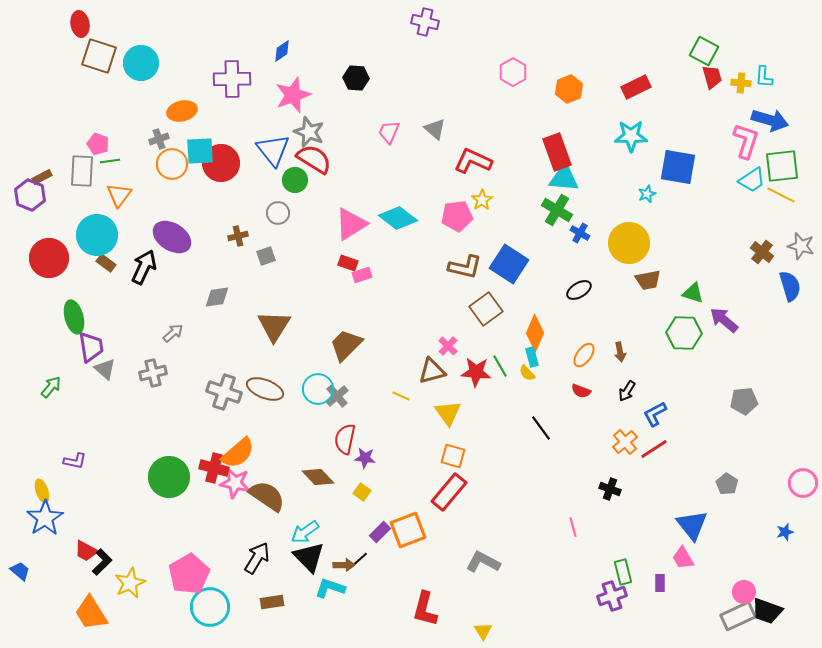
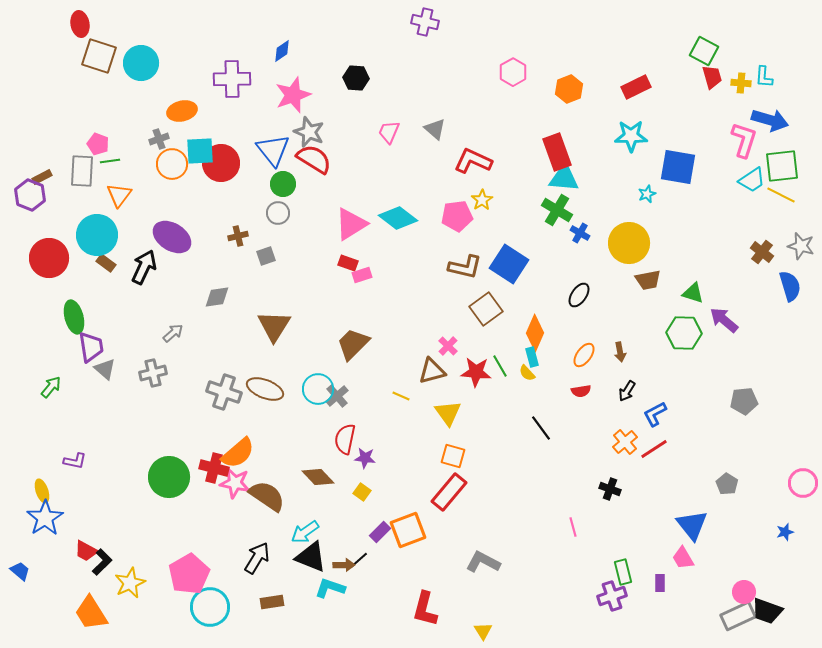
pink L-shape at (746, 141): moved 2 px left, 1 px up
green circle at (295, 180): moved 12 px left, 4 px down
black ellipse at (579, 290): moved 5 px down; rotated 25 degrees counterclockwise
brown trapezoid at (346, 345): moved 7 px right, 1 px up
red semicircle at (581, 391): rotated 30 degrees counterclockwise
black triangle at (309, 557): moved 2 px right; rotated 24 degrees counterclockwise
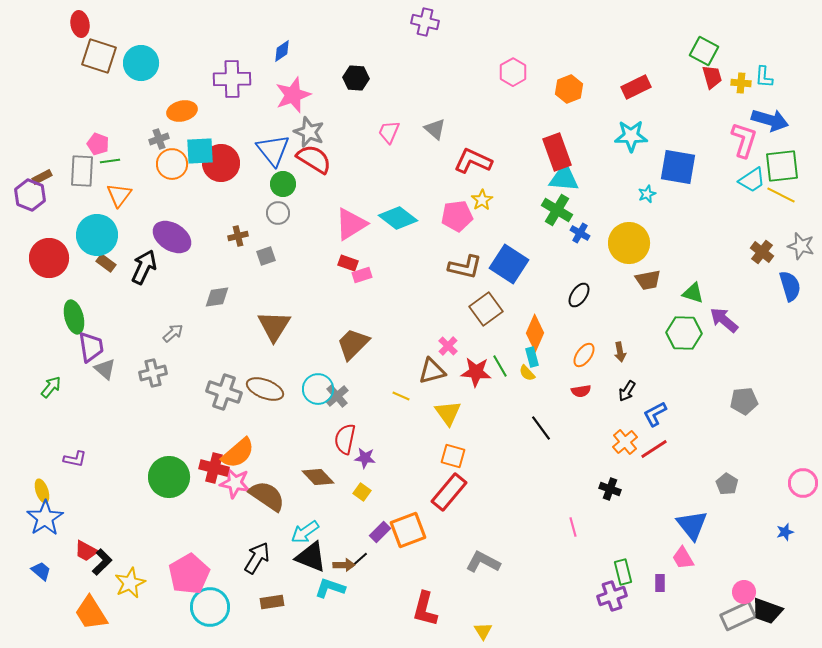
purple L-shape at (75, 461): moved 2 px up
blue trapezoid at (20, 571): moved 21 px right
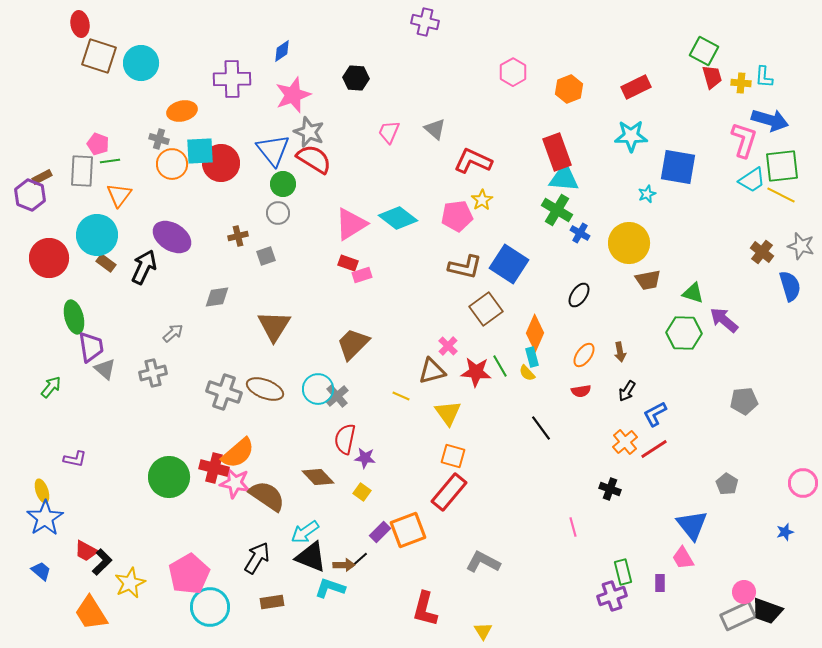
gray cross at (159, 139): rotated 36 degrees clockwise
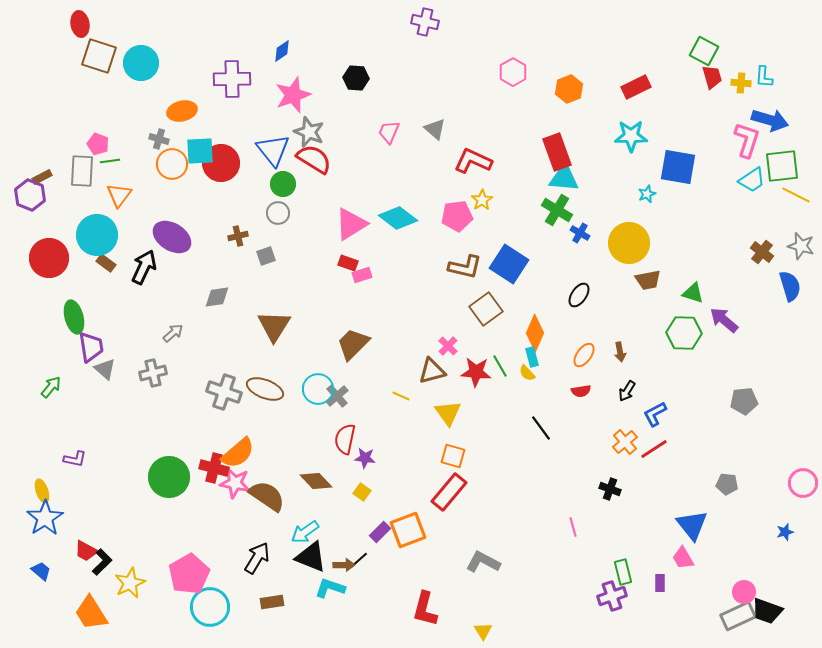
pink L-shape at (744, 140): moved 3 px right
yellow line at (781, 195): moved 15 px right
brown diamond at (318, 477): moved 2 px left, 4 px down
gray pentagon at (727, 484): rotated 25 degrees counterclockwise
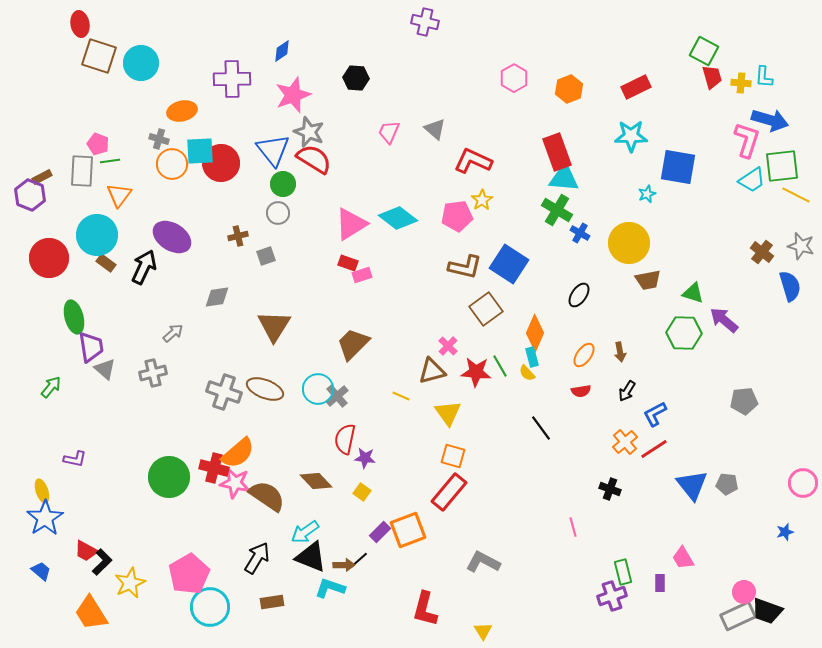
pink hexagon at (513, 72): moved 1 px right, 6 px down
blue triangle at (692, 525): moved 40 px up
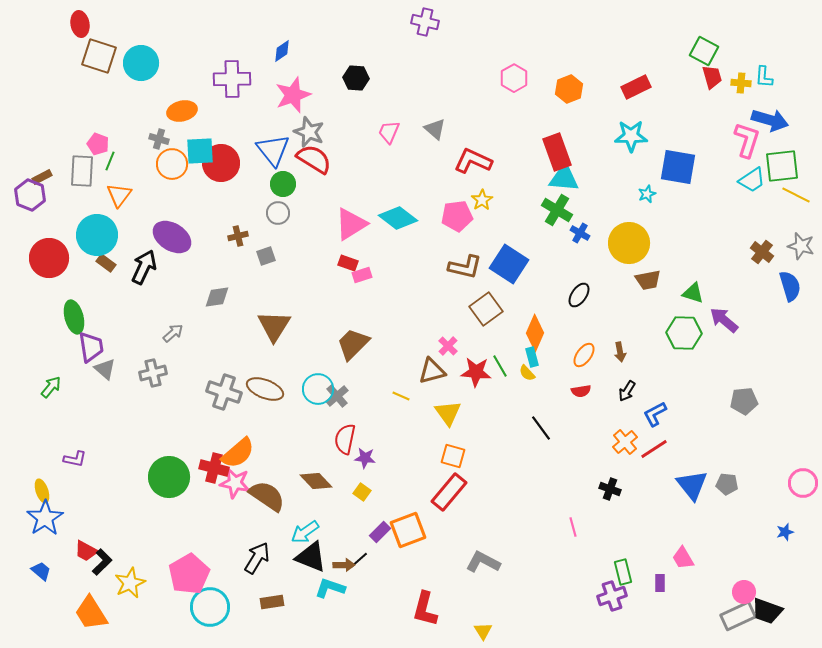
green line at (110, 161): rotated 60 degrees counterclockwise
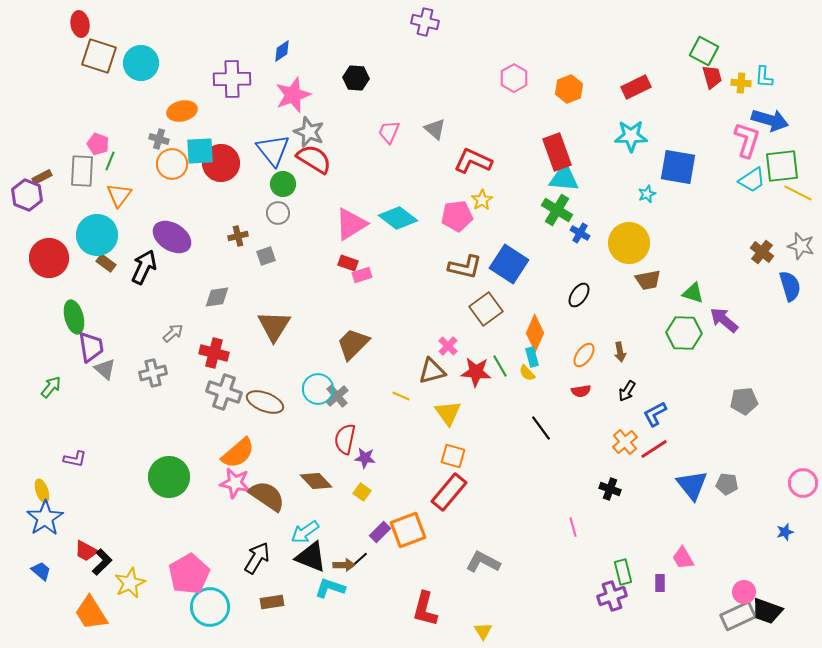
purple hexagon at (30, 195): moved 3 px left
yellow line at (796, 195): moved 2 px right, 2 px up
brown ellipse at (265, 389): moved 13 px down
red cross at (214, 468): moved 115 px up
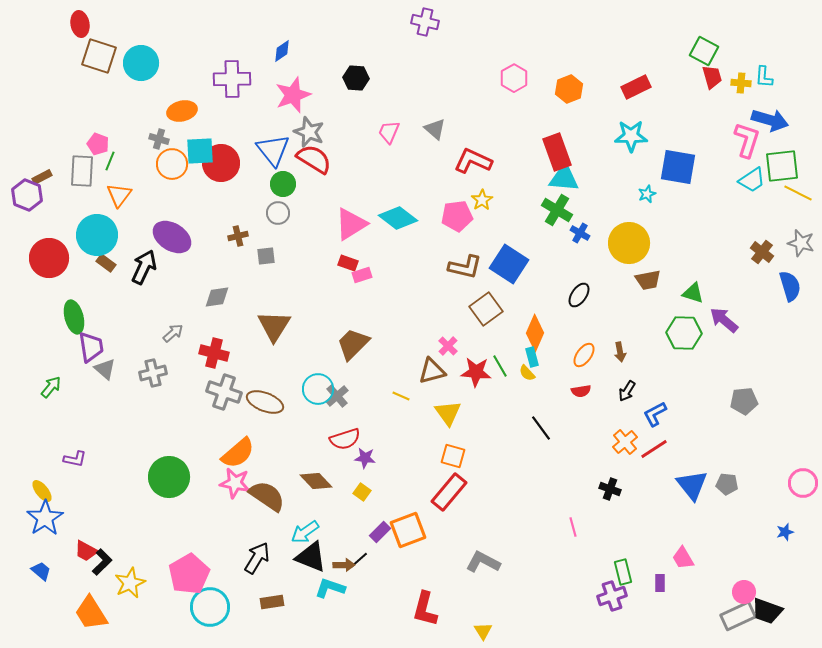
gray star at (801, 246): moved 3 px up
gray square at (266, 256): rotated 12 degrees clockwise
red semicircle at (345, 439): rotated 120 degrees counterclockwise
yellow ellipse at (42, 491): rotated 20 degrees counterclockwise
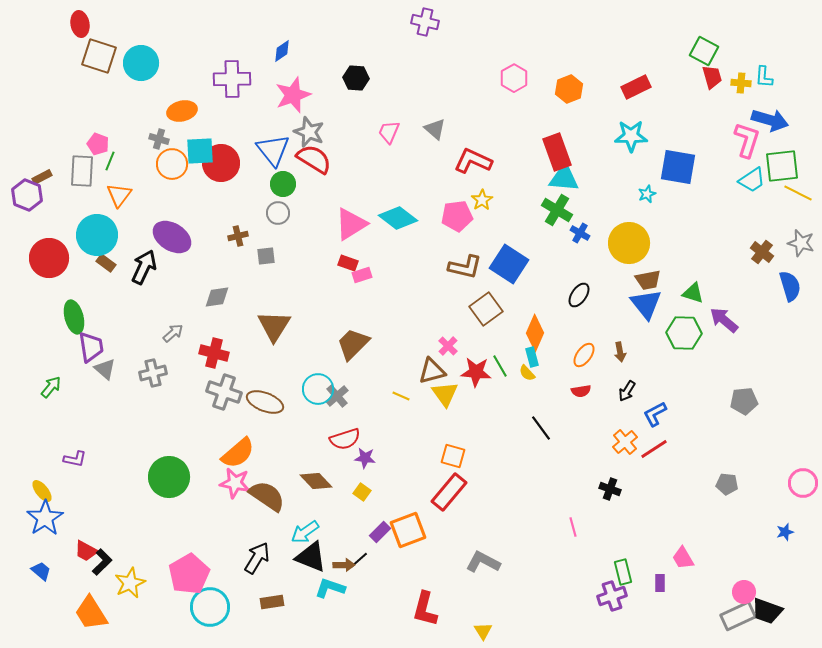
yellow triangle at (448, 413): moved 3 px left, 19 px up
blue triangle at (692, 485): moved 46 px left, 181 px up
